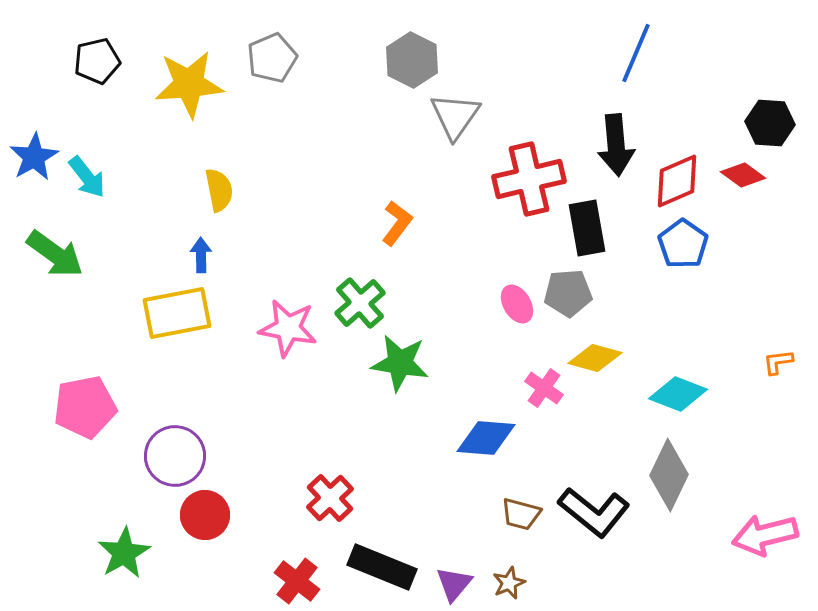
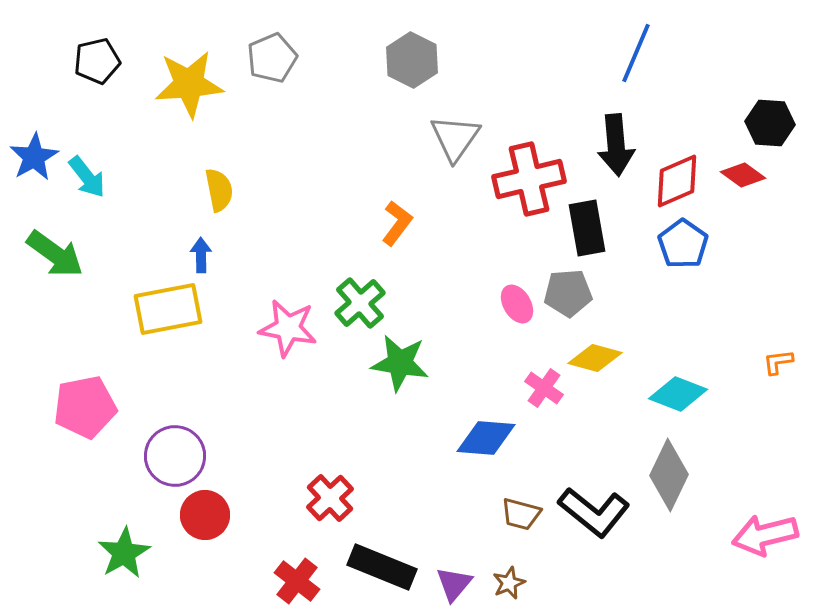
gray triangle at (455, 116): moved 22 px down
yellow rectangle at (177, 313): moved 9 px left, 4 px up
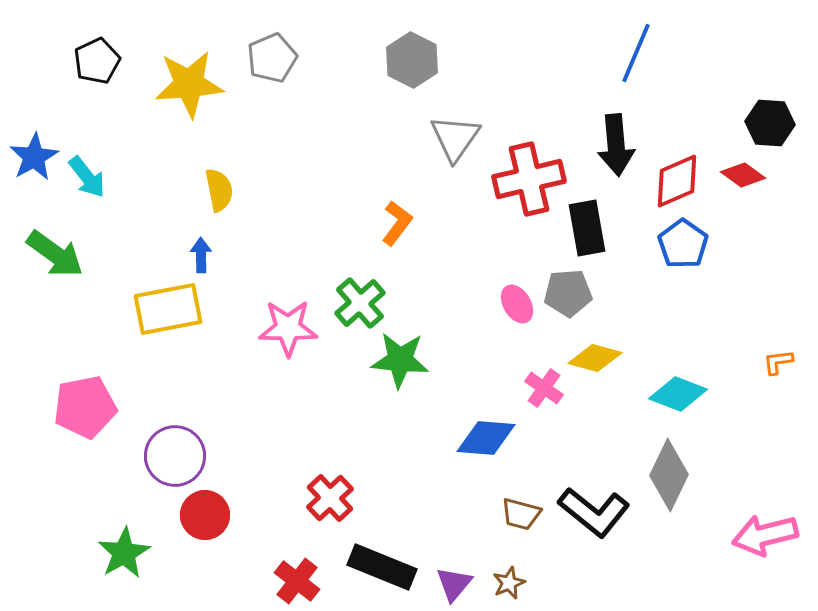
black pentagon at (97, 61): rotated 12 degrees counterclockwise
pink star at (288, 328): rotated 10 degrees counterclockwise
green star at (400, 363): moved 3 px up; rotated 4 degrees counterclockwise
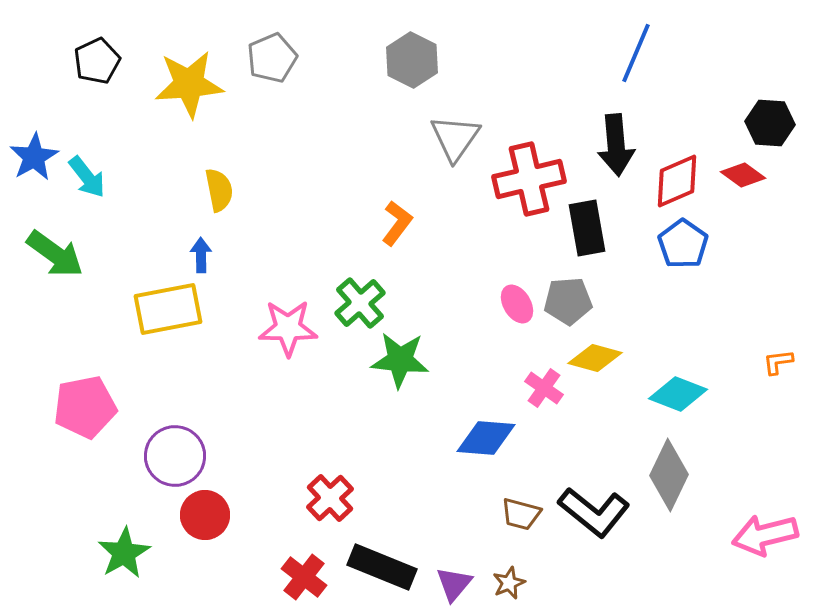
gray pentagon at (568, 293): moved 8 px down
red cross at (297, 581): moved 7 px right, 4 px up
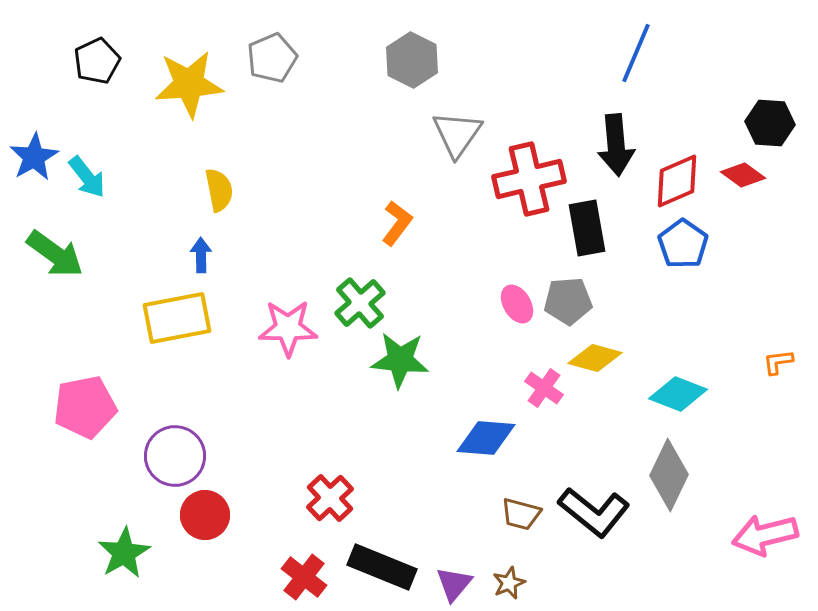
gray triangle at (455, 138): moved 2 px right, 4 px up
yellow rectangle at (168, 309): moved 9 px right, 9 px down
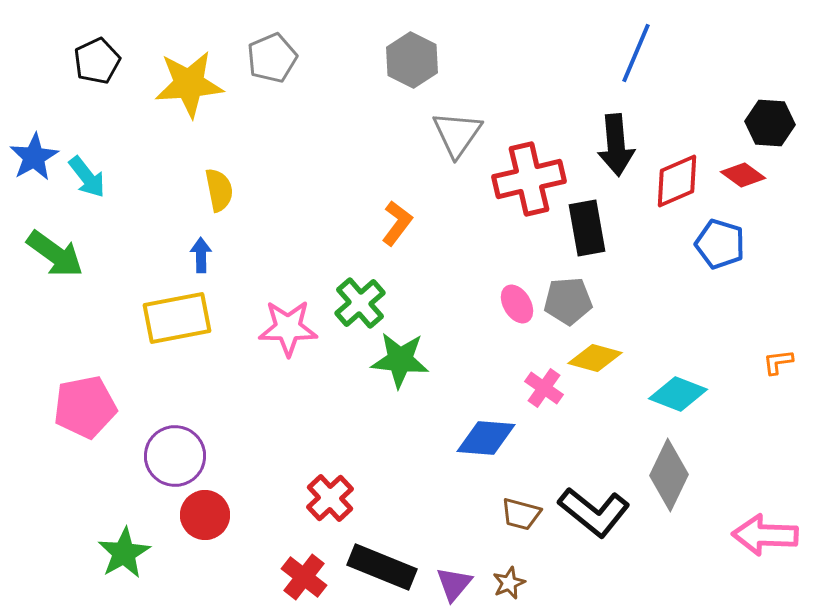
blue pentagon at (683, 244): moved 37 px right; rotated 18 degrees counterclockwise
pink arrow at (765, 535): rotated 16 degrees clockwise
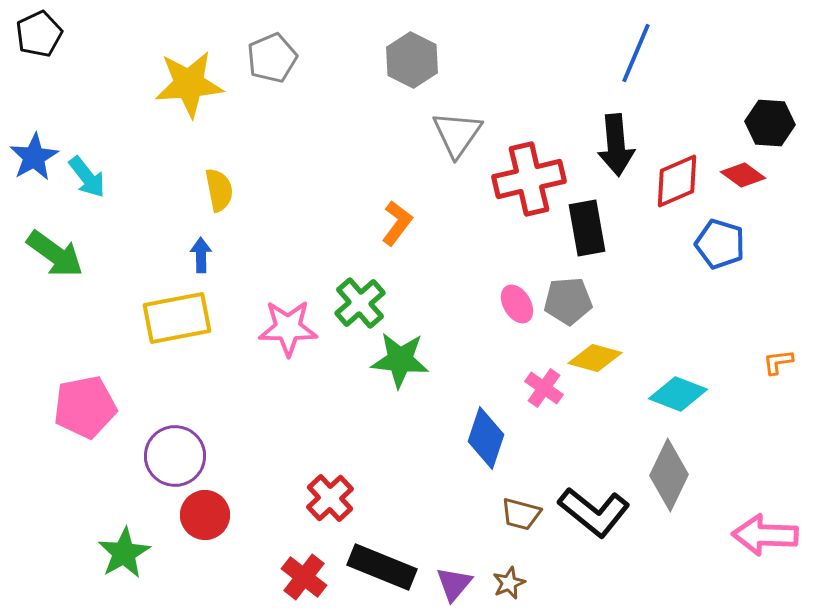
black pentagon at (97, 61): moved 58 px left, 27 px up
blue diamond at (486, 438): rotated 76 degrees counterclockwise
